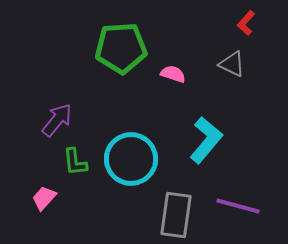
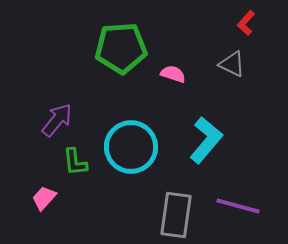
cyan circle: moved 12 px up
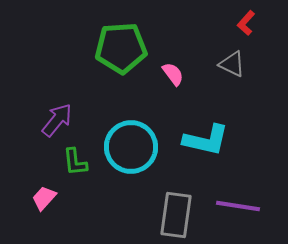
pink semicircle: rotated 35 degrees clockwise
cyan L-shape: rotated 63 degrees clockwise
purple line: rotated 6 degrees counterclockwise
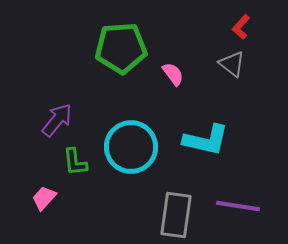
red L-shape: moved 5 px left, 4 px down
gray triangle: rotated 12 degrees clockwise
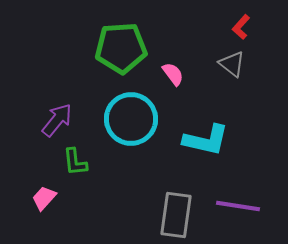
cyan circle: moved 28 px up
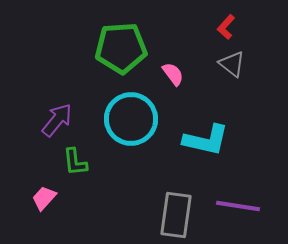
red L-shape: moved 15 px left
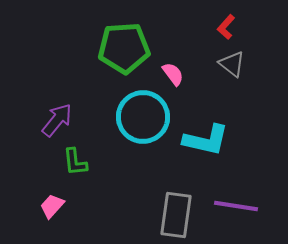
green pentagon: moved 3 px right
cyan circle: moved 12 px right, 2 px up
pink trapezoid: moved 8 px right, 8 px down
purple line: moved 2 px left
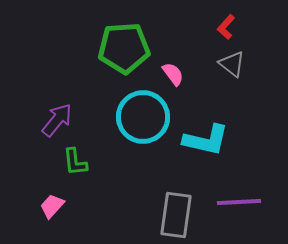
purple line: moved 3 px right, 4 px up; rotated 12 degrees counterclockwise
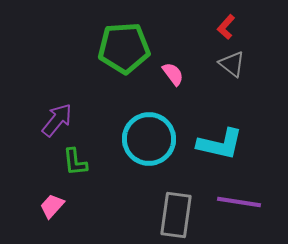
cyan circle: moved 6 px right, 22 px down
cyan L-shape: moved 14 px right, 4 px down
purple line: rotated 12 degrees clockwise
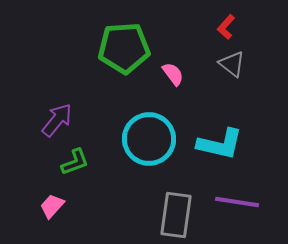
green L-shape: rotated 104 degrees counterclockwise
purple line: moved 2 px left
